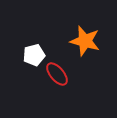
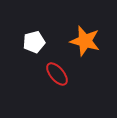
white pentagon: moved 13 px up
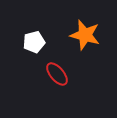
orange star: moved 6 px up
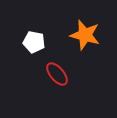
white pentagon: rotated 25 degrees clockwise
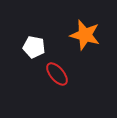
white pentagon: moved 5 px down
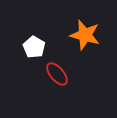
white pentagon: rotated 20 degrees clockwise
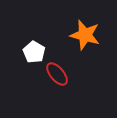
white pentagon: moved 5 px down
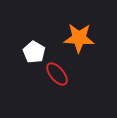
orange star: moved 6 px left, 3 px down; rotated 12 degrees counterclockwise
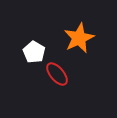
orange star: rotated 28 degrees counterclockwise
